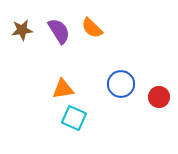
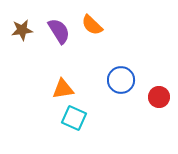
orange semicircle: moved 3 px up
blue circle: moved 4 px up
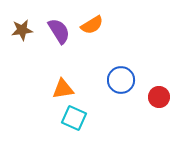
orange semicircle: rotated 75 degrees counterclockwise
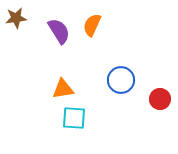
orange semicircle: rotated 145 degrees clockwise
brown star: moved 6 px left, 12 px up
red circle: moved 1 px right, 2 px down
cyan square: rotated 20 degrees counterclockwise
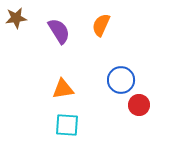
orange semicircle: moved 9 px right
red circle: moved 21 px left, 6 px down
cyan square: moved 7 px left, 7 px down
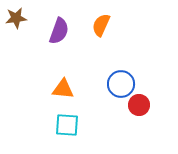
purple semicircle: rotated 52 degrees clockwise
blue circle: moved 4 px down
orange triangle: rotated 15 degrees clockwise
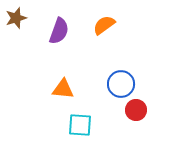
brown star: rotated 10 degrees counterclockwise
orange semicircle: moved 3 px right; rotated 30 degrees clockwise
red circle: moved 3 px left, 5 px down
cyan square: moved 13 px right
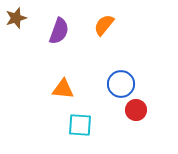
orange semicircle: rotated 15 degrees counterclockwise
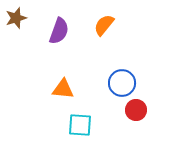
blue circle: moved 1 px right, 1 px up
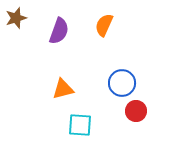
orange semicircle: rotated 15 degrees counterclockwise
orange triangle: rotated 20 degrees counterclockwise
red circle: moved 1 px down
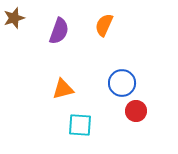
brown star: moved 2 px left
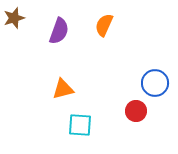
blue circle: moved 33 px right
